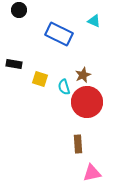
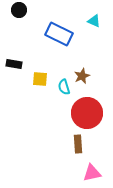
brown star: moved 1 px left, 1 px down
yellow square: rotated 14 degrees counterclockwise
red circle: moved 11 px down
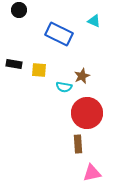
yellow square: moved 1 px left, 9 px up
cyan semicircle: rotated 63 degrees counterclockwise
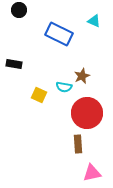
yellow square: moved 25 px down; rotated 21 degrees clockwise
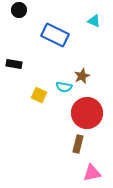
blue rectangle: moved 4 px left, 1 px down
brown rectangle: rotated 18 degrees clockwise
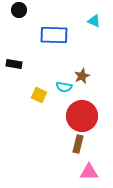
blue rectangle: moved 1 px left; rotated 24 degrees counterclockwise
red circle: moved 5 px left, 3 px down
pink triangle: moved 3 px left, 1 px up; rotated 12 degrees clockwise
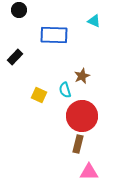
black rectangle: moved 1 px right, 7 px up; rotated 56 degrees counterclockwise
cyan semicircle: moved 1 px right, 3 px down; rotated 63 degrees clockwise
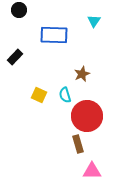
cyan triangle: rotated 40 degrees clockwise
brown star: moved 2 px up
cyan semicircle: moved 5 px down
red circle: moved 5 px right
brown rectangle: rotated 30 degrees counterclockwise
pink triangle: moved 3 px right, 1 px up
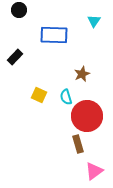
cyan semicircle: moved 1 px right, 2 px down
pink triangle: moved 2 px right; rotated 36 degrees counterclockwise
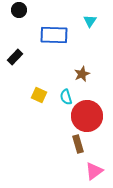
cyan triangle: moved 4 px left
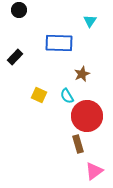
blue rectangle: moved 5 px right, 8 px down
cyan semicircle: moved 1 px right, 1 px up; rotated 14 degrees counterclockwise
